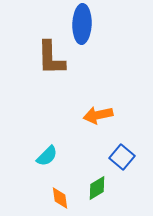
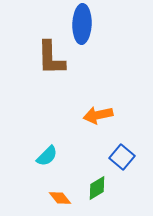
orange diamond: rotated 30 degrees counterclockwise
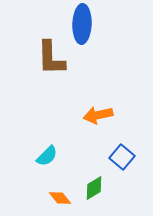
green diamond: moved 3 px left
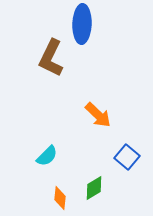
brown L-shape: rotated 27 degrees clockwise
orange arrow: rotated 124 degrees counterclockwise
blue square: moved 5 px right
orange diamond: rotated 45 degrees clockwise
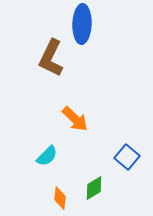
orange arrow: moved 23 px left, 4 px down
